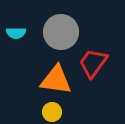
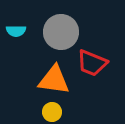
cyan semicircle: moved 2 px up
red trapezoid: moved 1 px left; rotated 104 degrees counterclockwise
orange triangle: moved 2 px left
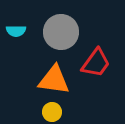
red trapezoid: moved 4 px right; rotated 76 degrees counterclockwise
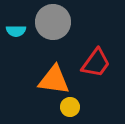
gray circle: moved 8 px left, 10 px up
yellow circle: moved 18 px right, 5 px up
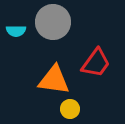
yellow circle: moved 2 px down
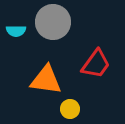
red trapezoid: moved 1 px down
orange triangle: moved 8 px left
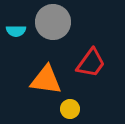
red trapezoid: moved 5 px left, 1 px up
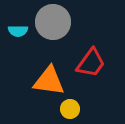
cyan semicircle: moved 2 px right
orange triangle: moved 3 px right, 1 px down
